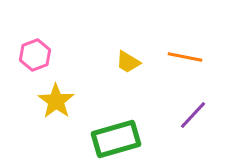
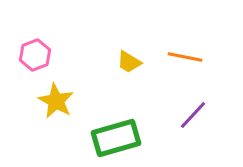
yellow trapezoid: moved 1 px right
yellow star: rotated 6 degrees counterclockwise
green rectangle: moved 1 px up
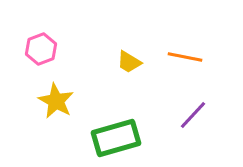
pink hexagon: moved 6 px right, 6 px up
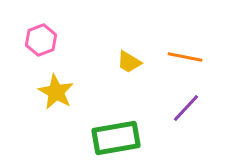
pink hexagon: moved 9 px up
yellow star: moved 9 px up
purple line: moved 7 px left, 7 px up
green rectangle: rotated 6 degrees clockwise
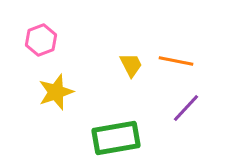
orange line: moved 9 px left, 4 px down
yellow trapezoid: moved 2 px right, 3 px down; rotated 148 degrees counterclockwise
yellow star: rotated 24 degrees clockwise
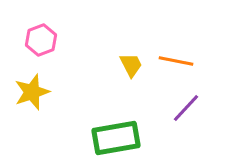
yellow star: moved 24 px left
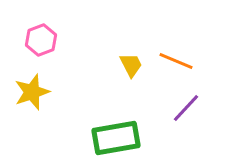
orange line: rotated 12 degrees clockwise
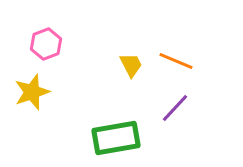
pink hexagon: moved 5 px right, 4 px down
purple line: moved 11 px left
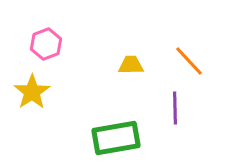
orange line: moved 13 px right; rotated 24 degrees clockwise
yellow trapezoid: rotated 64 degrees counterclockwise
yellow star: rotated 15 degrees counterclockwise
purple line: rotated 44 degrees counterclockwise
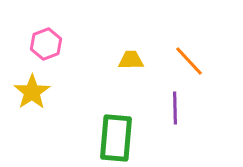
yellow trapezoid: moved 5 px up
green rectangle: rotated 75 degrees counterclockwise
